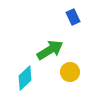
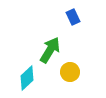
green arrow: rotated 28 degrees counterclockwise
cyan diamond: moved 2 px right
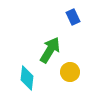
cyan diamond: rotated 40 degrees counterclockwise
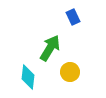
green arrow: moved 2 px up
cyan diamond: moved 1 px right, 1 px up
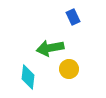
green arrow: rotated 132 degrees counterclockwise
yellow circle: moved 1 px left, 3 px up
